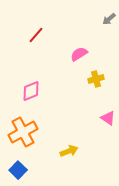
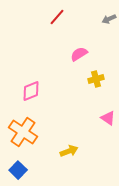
gray arrow: rotated 16 degrees clockwise
red line: moved 21 px right, 18 px up
orange cross: rotated 28 degrees counterclockwise
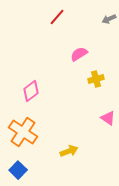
pink diamond: rotated 15 degrees counterclockwise
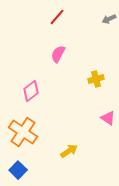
pink semicircle: moved 21 px left; rotated 30 degrees counterclockwise
yellow arrow: rotated 12 degrees counterclockwise
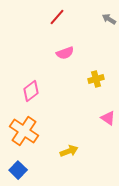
gray arrow: rotated 56 degrees clockwise
pink semicircle: moved 7 px right, 1 px up; rotated 138 degrees counterclockwise
orange cross: moved 1 px right, 1 px up
yellow arrow: rotated 12 degrees clockwise
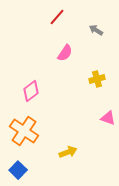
gray arrow: moved 13 px left, 11 px down
pink semicircle: rotated 36 degrees counterclockwise
yellow cross: moved 1 px right
pink triangle: rotated 14 degrees counterclockwise
yellow arrow: moved 1 px left, 1 px down
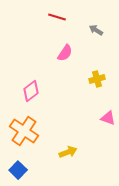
red line: rotated 66 degrees clockwise
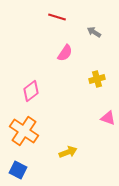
gray arrow: moved 2 px left, 2 px down
blue square: rotated 18 degrees counterclockwise
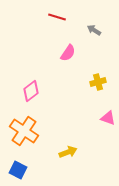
gray arrow: moved 2 px up
pink semicircle: moved 3 px right
yellow cross: moved 1 px right, 3 px down
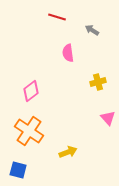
gray arrow: moved 2 px left
pink semicircle: rotated 138 degrees clockwise
pink triangle: rotated 28 degrees clockwise
orange cross: moved 5 px right
blue square: rotated 12 degrees counterclockwise
